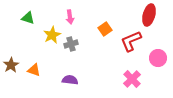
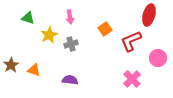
yellow star: moved 3 px left
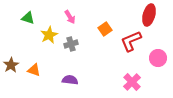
pink arrow: rotated 24 degrees counterclockwise
pink cross: moved 3 px down
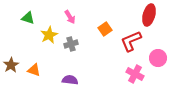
pink cross: moved 3 px right, 8 px up; rotated 18 degrees counterclockwise
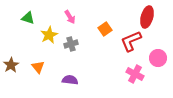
red ellipse: moved 2 px left, 2 px down
orange triangle: moved 4 px right, 3 px up; rotated 32 degrees clockwise
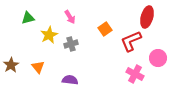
green triangle: rotated 32 degrees counterclockwise
